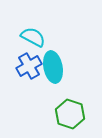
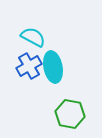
green hexagon: rotated 8 degrees counterclockwise
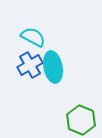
blue cross: moved 1 px right, 1 px up
green hexagon: moved 11 px right, 6 px down; rotated 12 degrees clockwise
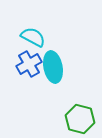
blue cross: moved 1 px left, 1 px up
green hexagon: moved 1 px left, 1 px up; rotated 8 degrees counterclockwise
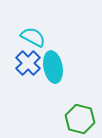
blue cross: moved 1 px left, 1 px up; rotated 15 degrees counterclockwise
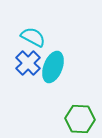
cyan ellipse: rotated 32 degrees clockwise
green hexagon: rotated 12 degrees counterclockwise
